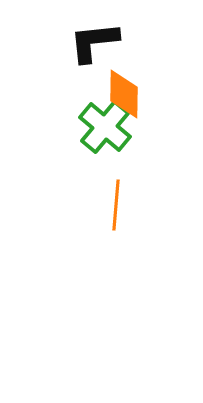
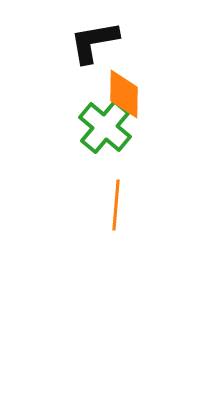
black L-shape: rotated 4 degrees counterclockwise
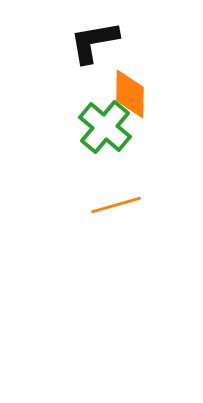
orange diamond: moved 6 px right
orange line: rotated 69 degrees clockwise
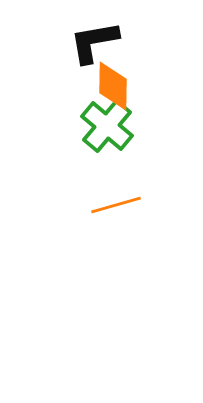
orange diamond: moved 17 px left, 8 px up
green cross: moved 2 px right, 1 px up
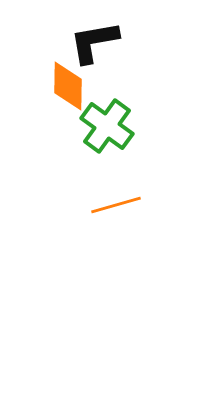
orange diamond: moved 45 px left
green cross: rotated 4 degrees counterclockwise
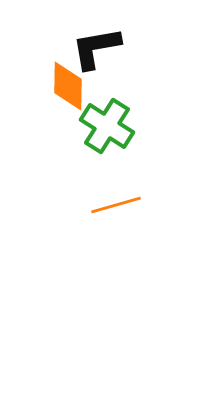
black L-shape: moved 2 px right, 6 px down
green cross: rotated 4 degrees counterclockwise
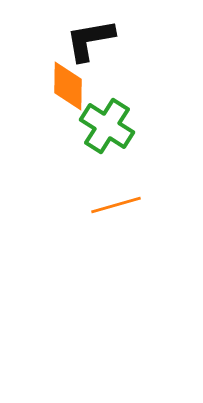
black L-shape: moved 6 px left, 8 px up
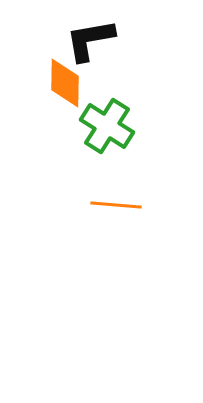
orange diamond: moved 3 px left, 3 px up
orange line: rotated 21 degrees clockwise
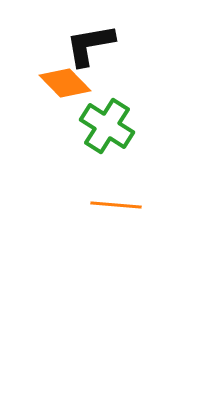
black L-shape: moved 5 px down
orange diamond: rotated 45 degrees counterclockwise
